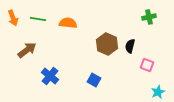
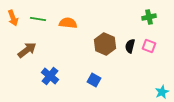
brown hexagon: moved 2 px left
pink square: moved 2 px right, 19 px up
cyan star: moved 4 px right
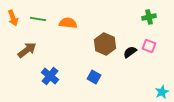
black semicircle: moved 6 px down; rotated 40 degrees clockwise
blue square: moved 3 px up
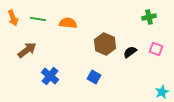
pink square: moved 7 px right, 3 px down
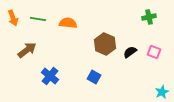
pink square: moved 2 px left, 3 px down
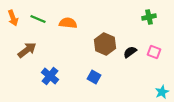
green line: rotated 14 degrees clockwise
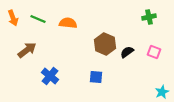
black semicircle: moved 3 px left
blue square: moved 2 px right; rotated 24 degrees counterclockwise
